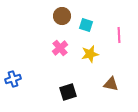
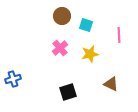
brown triangle: rotated 14 degrees clockwise
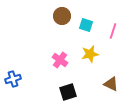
pink line: moved 6 px left, 4 px up; rotated 21 degrees clockwise
pink cross: moved 12 px down; rotated 14 degrees counterclockwise
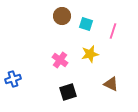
cyan square: moved 1 px up
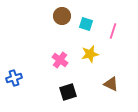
blue cross: moved 1 px right, 1 px up
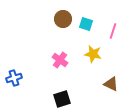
brown circle: moved 1 px right, 3 px down
yellow star: moved 3 px right; rotated 24 degrees clockwise
black square: moved 6 px left, 7 px down
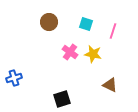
brown circle: moved 14 px left, 3 px down
pink cross: moved 10 px right, 8 px up
brown triangle: moved 1 px left, 1 px down
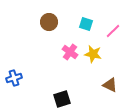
pink line: rotated 28 degrees clockwise
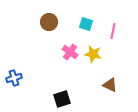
pink line: rotated 35 degrees counterclockwise
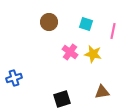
brown triangle: moved 8 px left, 7 px down; rotated 35 degrees counterclockwise
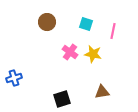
brown circle: moved 2 px left
